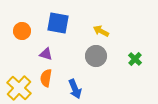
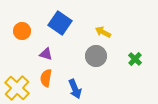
blue square: moved 2 px right; rotated 25 degrees clockwise
yellow arrow: moved 2 px right, 1 px down
yellow cross: moved 2 px left
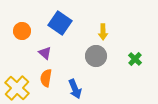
yellow arrow: rotated 119 degrees counterclockwise
purple triangle: moved 1 px left, 1 px up; rotated 24 degrees clockwise
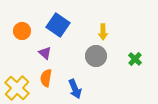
blue square: moved 2 px left, 2 px down
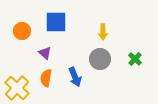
blue square: moved 2 px left, 3 px up; rotated 35 degrees counterclockwise
gray circle: moved 4 px right, 3 px down
blue arrow: moved 12 px up
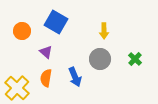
blue square: rotated 30 degrees clockwise
yellow arrow: moved 1 px right, 1 px up
purple triangle: moved 1 px right, 1 px up
